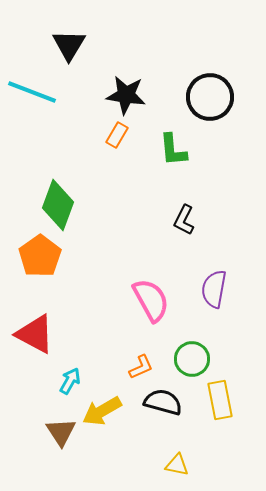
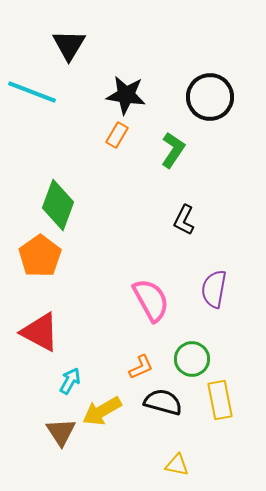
green L-shape: rotated 141 degrees counterclockwise
red triangle: moved 5 px right, 2 px up
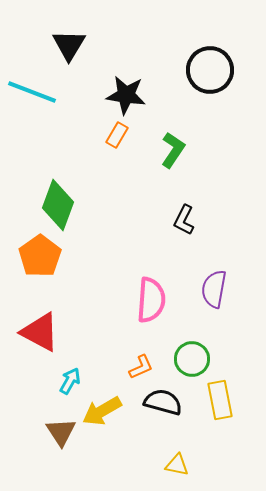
black circle: moved 27 px up
pink semicircle: rotated 33 degrees clockwise
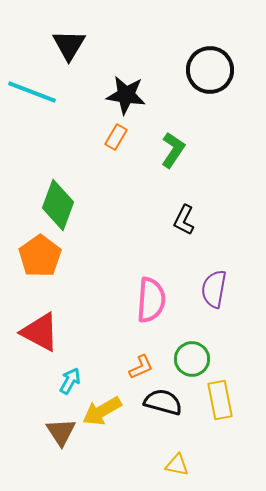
orange rectangle: moved 1 px left, 2 px down
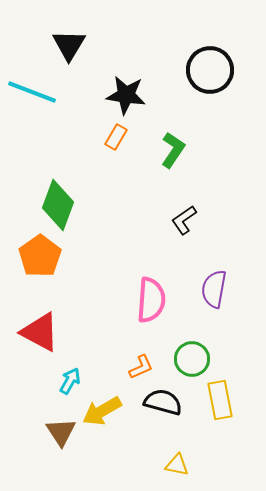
black L-shape: rotated 28 degrees clockwise
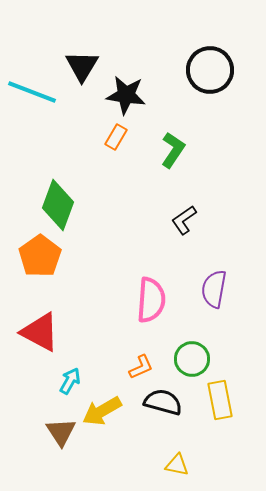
black triangle: moved 13 px right, 21 px down
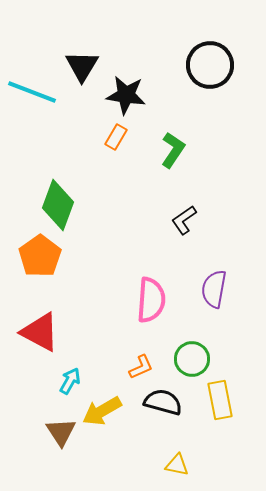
black circle: moved 5 px up
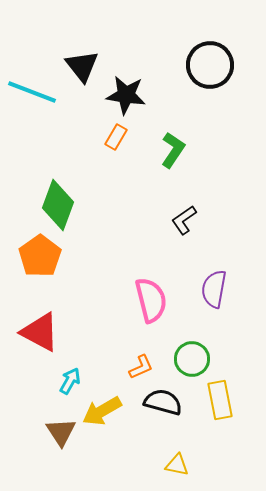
black triangle: rotated 9 degrees counterclockwise
pink semicircle: rotated 18 degrees counterclockwise
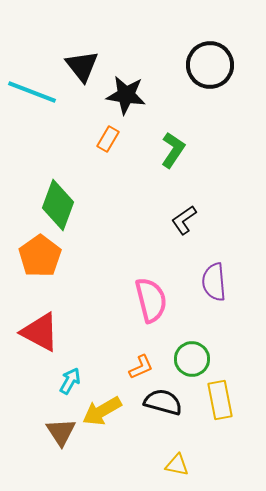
orange rectangle: moved 8 px left, 2 px down
purple semicircle: moved 7 px up; rotated 15 degrees counterclockwise
